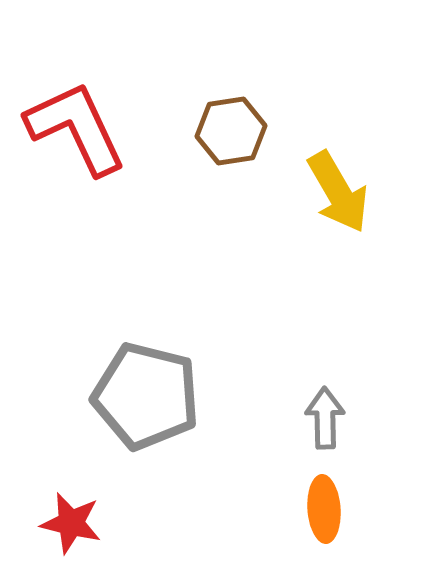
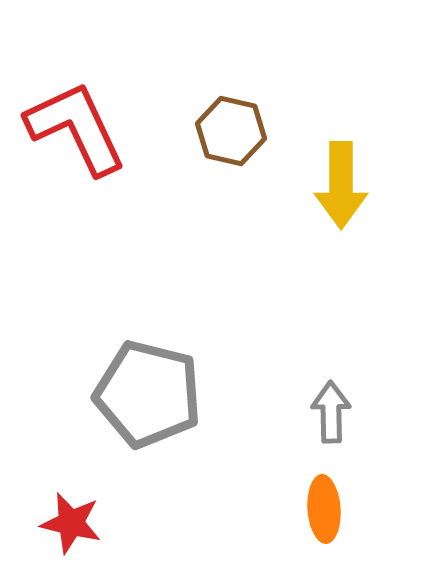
brown hexagon: rotated 22 degrees clockwise
yellow arrow: moved 3 px right, 7 px up; rotated 30 degrees clockwise
gray pentagon: moved 2 px right, 2 px up
gray arrow: moved 6 px right, 6 px up
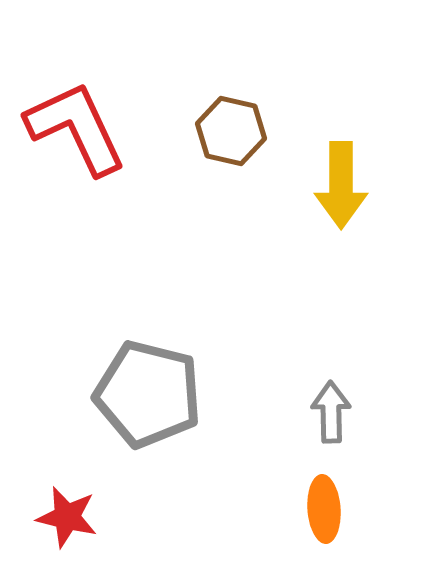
red star: moved 4 px left, 6 px up
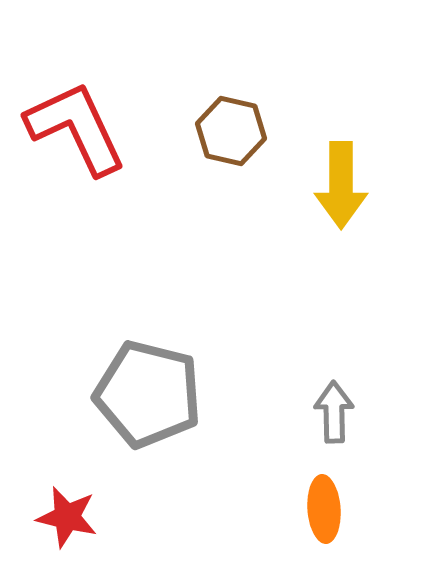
gray arrow: moved 3 px right
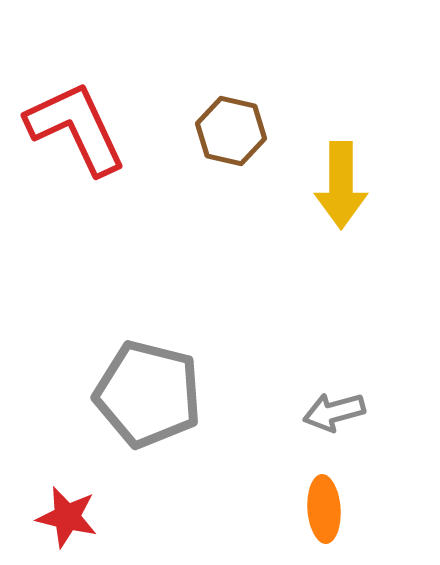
gray arrow: rotated 104 degrees counterclockwise
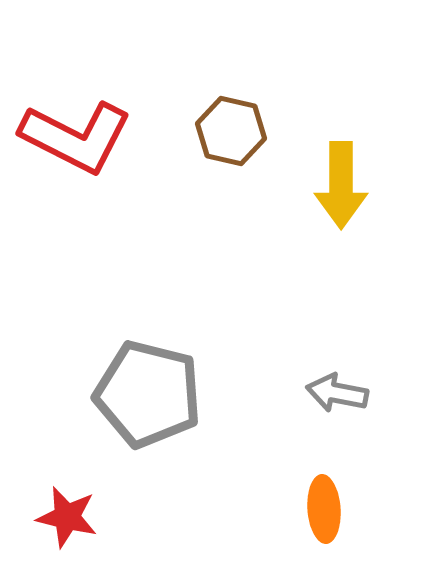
red L-shape: moved 9 px down; rotated 142 degrees clockwise
gray arrow: moved 3 px right, 19 px up; rotated 26 degrees clockwise
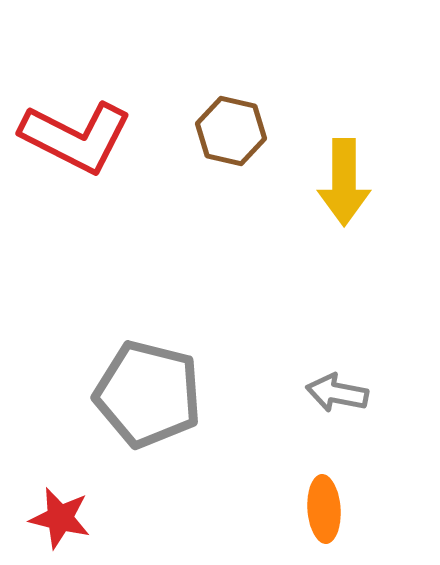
yellow arrow: moved 3 px right, 3 px up
red star: moved 7 px left, 1 px down
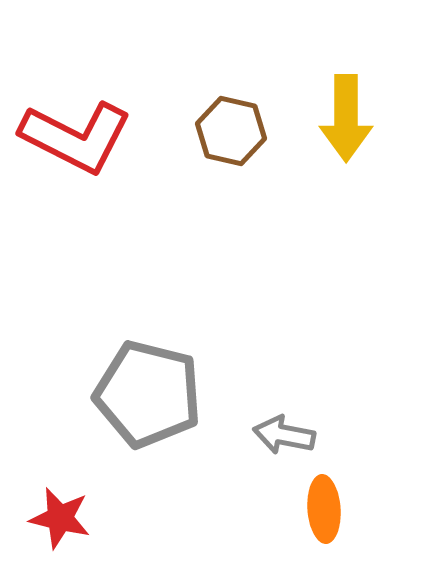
yellow arrow: moved 2 px right, 64 px up
gray arrow: moved 53 px left, 42 px down
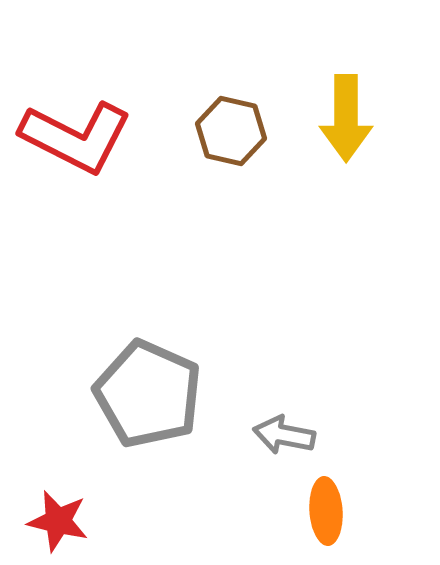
gray pentagon: rotated 10 degrees clockwise
orange ellipse: moved 2 px right, 2 px down
red star: moved 2 px left, 3 px down
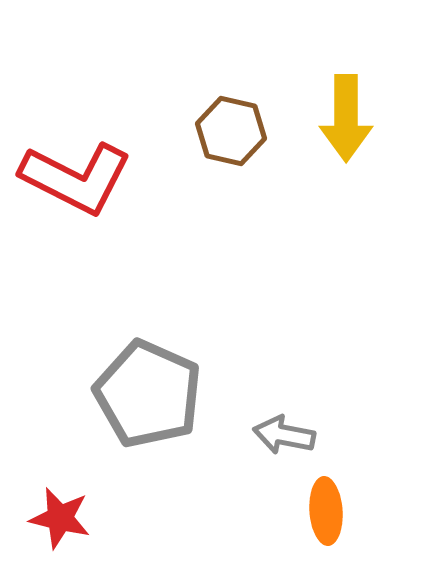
red L-shape: moved 41 px down
red star: moved 2 px right, 3 px up
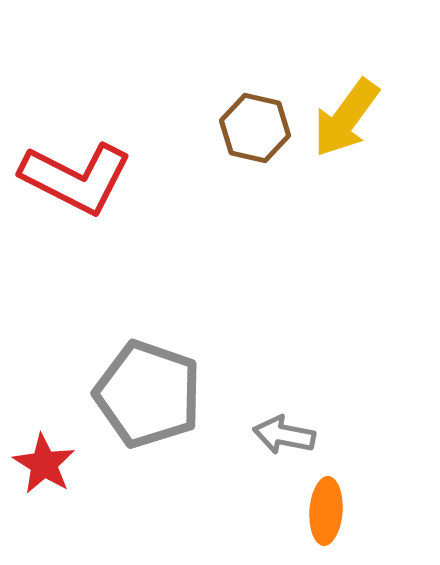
yellow arrow: rotated 36 degrees clockwise
brown hexagon: moved 24 px right, 3 px up
gray pentagon: rotated 5 degrees counterclockwise
orange ellipse: rotated 8 degrees clockwise
red star: moved 16 px left, 54 px up; rotated 18 degrees clockwise
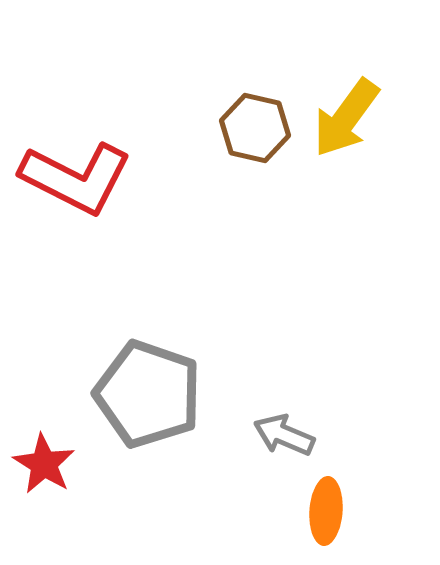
gray arrow: rotated 12 degrees clockwise
